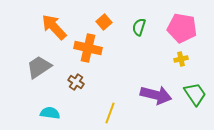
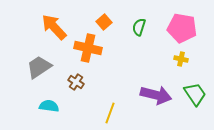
yellow cross: rotated 24 degrees clockwise
cyan semicircle: moved 1 px left, 7 px up
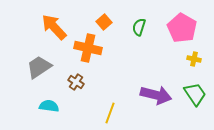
pink pentagon: rotated 20 degrees clockwise
yellow cross: moved 13 px right
